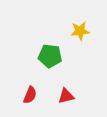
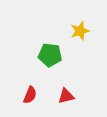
yellow star: rotated 12 degrees counterclockwise
green pentagon: moved 1 px up
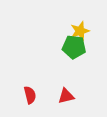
green pentagon: moved 24 px right, 8 px up
red semicircle: rotated 36 degrees counterclockwise
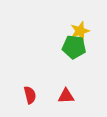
red triangle: rotated 12 degrees clockwise
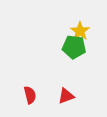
yellow star: rotated 18 degrees counterclockwise
red triangle: rotated 18 degrees counterclockwise
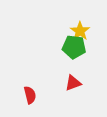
red triangle: moved 7 px right, 13 px up
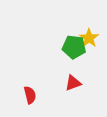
yellow star: moved 9 px right, 7 px down
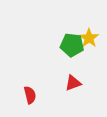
green pentagon: moved 2 px left, 2 px up
